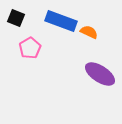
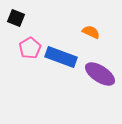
blue rectangle: moved 36 px down
orange semicircle: moved 2 px right
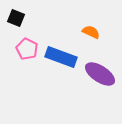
pink pentagon: moved 3 px left, 1 px down; rotated 15 degrees counterclockwise
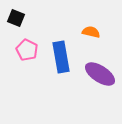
orange semicircle: rotated 12 degrees counterclockwise
pink pentagon: moved 1 px down
blue rectangle: rotated 60 degrees clockwise
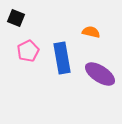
pink pentagon: moved 1 px right, 1 px down; rotated 20 degrees clockwise
blue rectangle: moved 1 px right, 1 px down
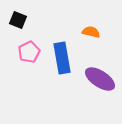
black square: moved 2 px right, 2 px down
pink pentagon: moved 1 px right, 1 px down
purple ellipse: moved 5 px down
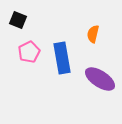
orange semicircle: moved 2 px right, 2 px down; rotated 90 degrees counterclockwise
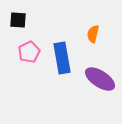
black square: rotated 18 degrees counterclockwise
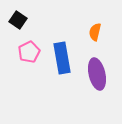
black square: rotated 30 degrees clockwise
orange semicircle: moved 2 px right, 2 px up
purple ellipse: moved 3 px left, 5 px up; rotated 44 degrees clockwise
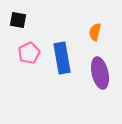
black square: rotated 24 degrees counterclockwise
pink pentagon: moved 1 px down
purple ellipse: moved 3 px right, 1 px up
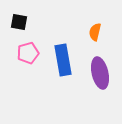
black square: moved 1 px right, 2 px down
pink pentagon: moved 1 px left; rotated 10 degrees clockwise
blue rectangle: moved 1 px right, 2 px down
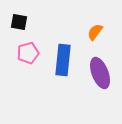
orange semicircle: rotated 24 degrees clockwise
blue rectangle: rotated 16 degrees clockwise
purple ellipse: rotated 8 degrees counterclockwise
